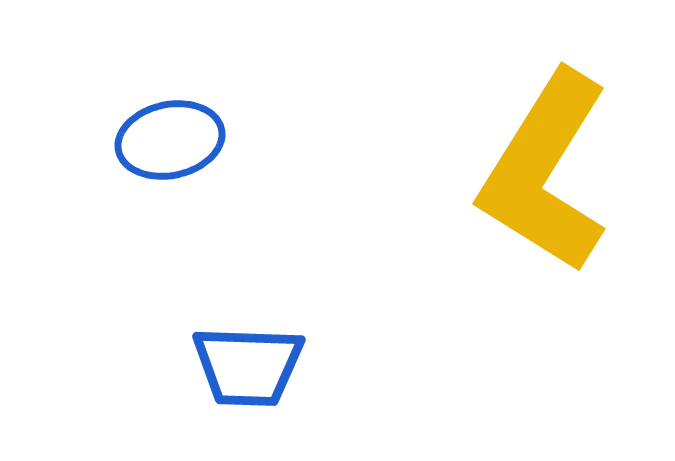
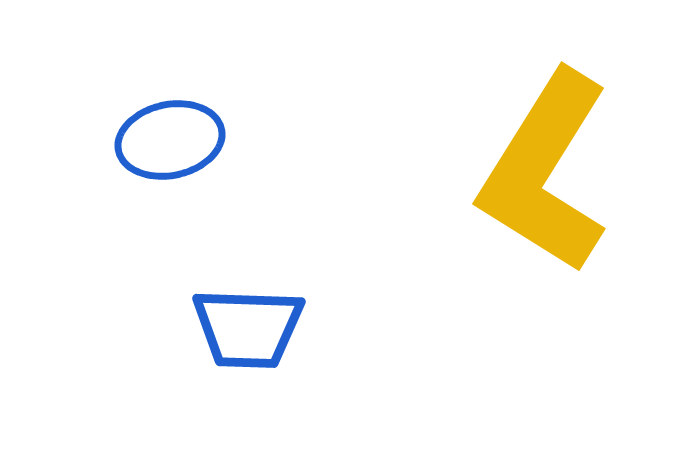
blue trapezoid: moved 38 px up
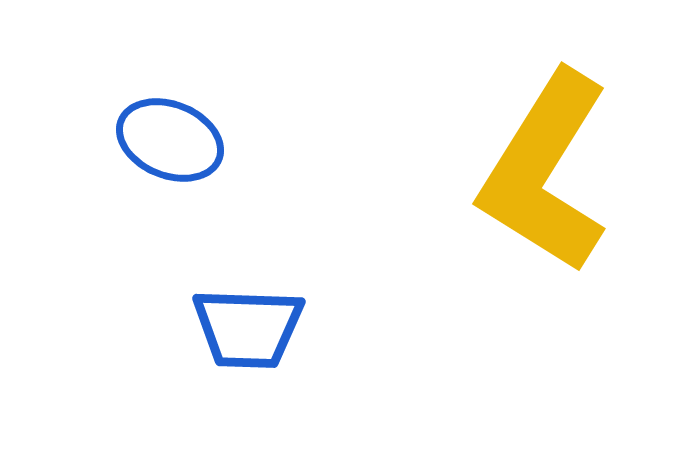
blue ellipse: rotated 34 degrees clockwise
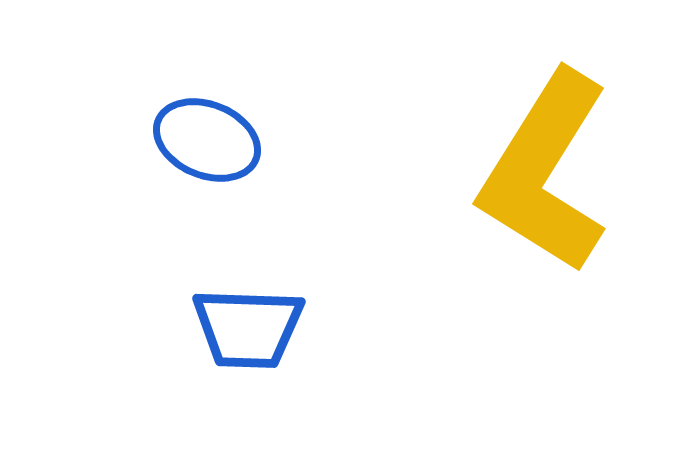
blue ellipse: moved 37 px right
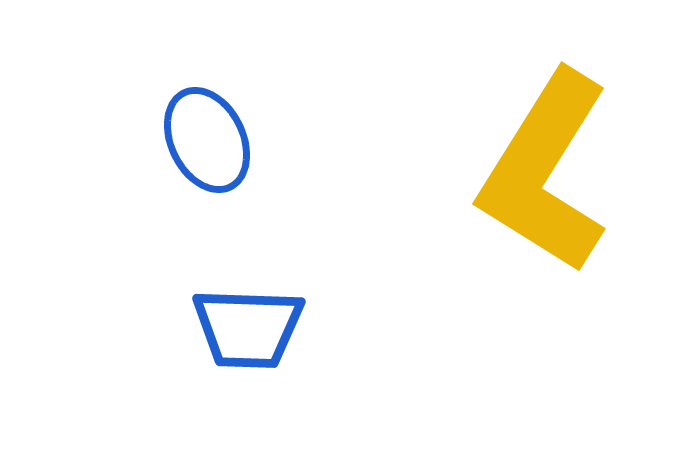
blue ellipse: rotated 42 degrees clockwise
